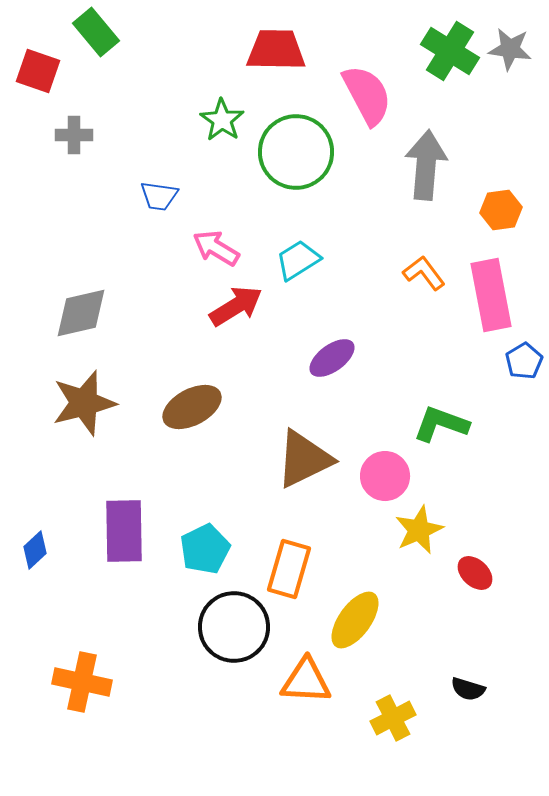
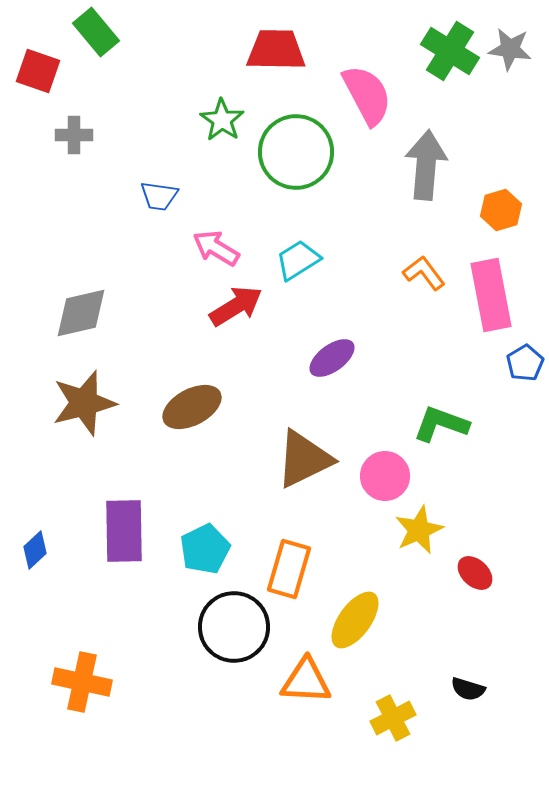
orange hexagon: rotated 9 degrees counterclockwise
blue pentagon: moved 1 px right, 2 px down
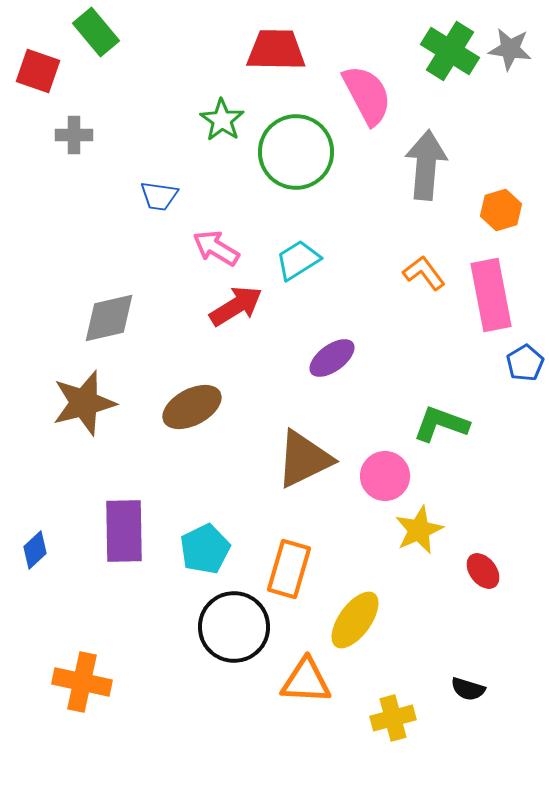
gray diamond: moved 28 px right, 5 px down
red ellipse: moved 8 px right, 2 px up; rotated 9 degrees clockwise
yellow cross: rotated 12 degrees clockwise
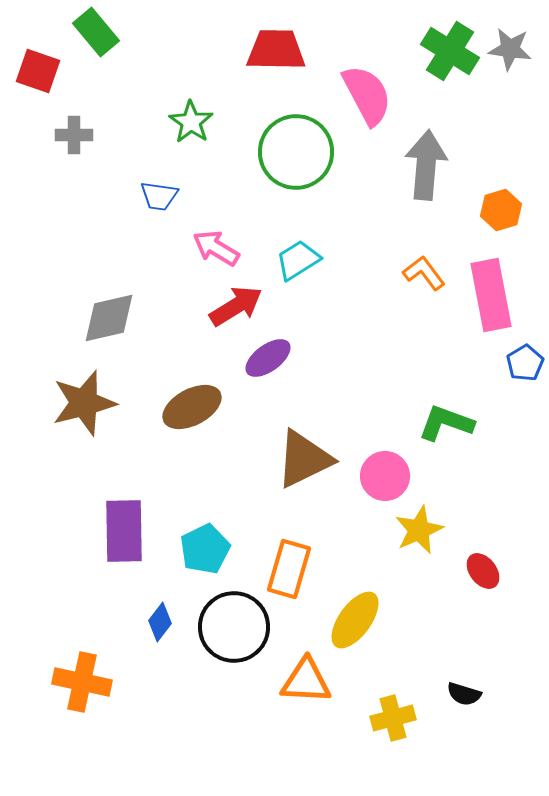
green star: moved 31 px left, 2 px down
purple ellipse: moved 64 px left
green L-shape: moved 5 px right, 1 px up
blue diamond: moved 125 px right, 72 px down; rotated 9 degrees counterclockwise
black semicircle: moved 4 px left, 5 px down
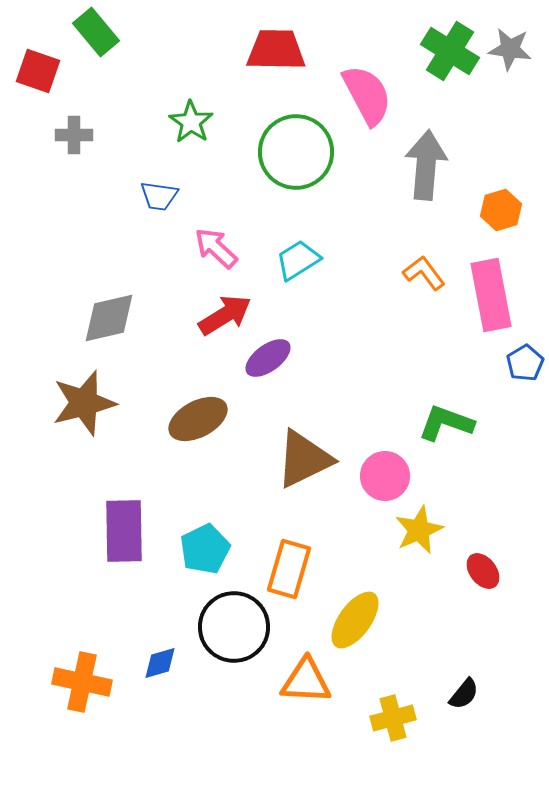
pink arrow: rotated 12 degrees clockwise
red arrow: moved 11 px left, 9 px down
brown ellipse: moved 6 px right, 12 px down
blue diamond: moved 41 px down; rotated 36 degrees clockwise
black semicircle: rotated 68 degrees counterclockwise
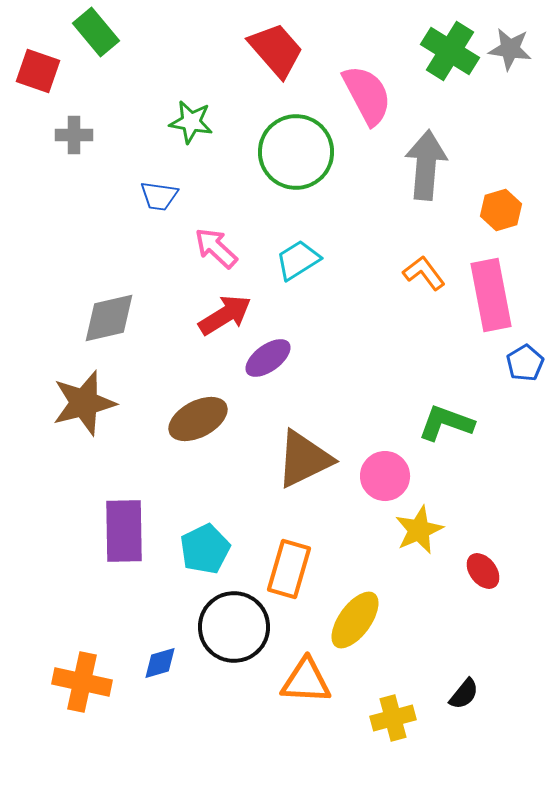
red trapezoid: rotated 48 degrees clockwise
green star: rotated 24 degrees counterclockwise
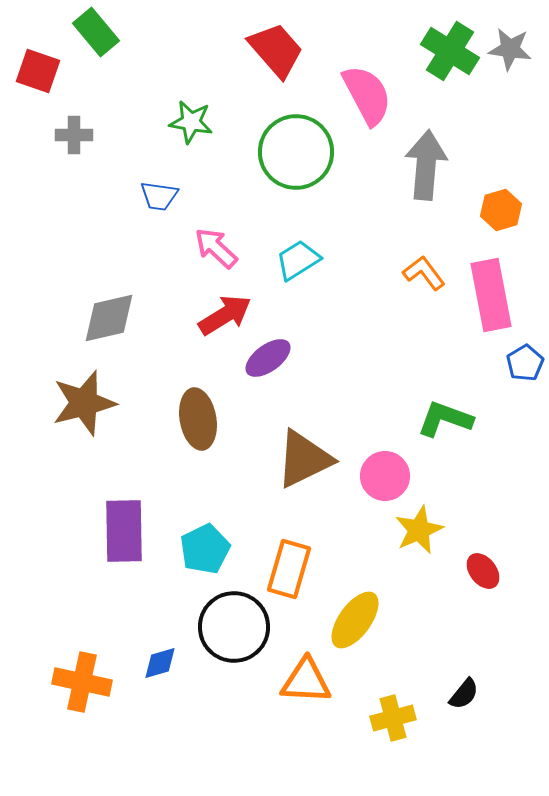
brown ellipse: rotated 72 degrees counterclockwise
green L-shape: moved 1 px left, 4 px up
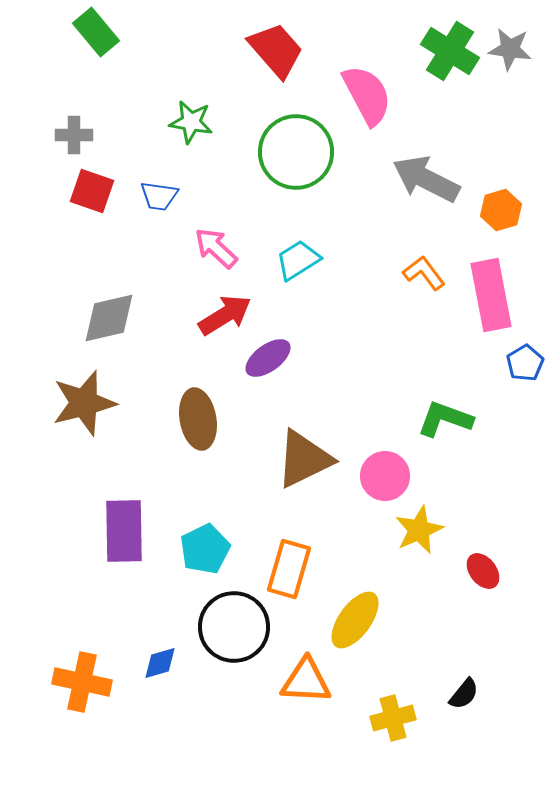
red square: moved 54 px right, 120 px down
gray arrow: moved 14 px down; rotated 68 degrees counterclockwise
